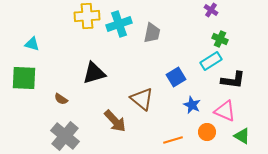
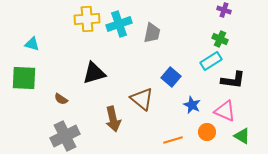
purple cross: moved 13 px right; rotated 16 degrees counterclockwise
yellow cross: moved 3 px down
blue square: moved 5 px left; rotated 18 degrees counterclockwise
brown arrow: moved 2 px left, 2 px up; rotated 30 degrees clockwise
gray cross: rotated 24 degrees clockwise
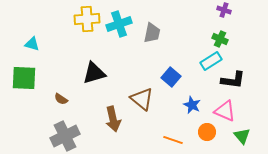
green triangle: rotated 18 degrees clockwise
orange line: rotated 36 degrees clockwise
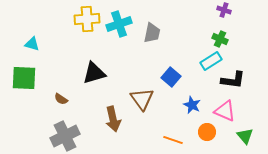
brown triangle: rotated 15 degrees clockwise
green triangle: moved 3 px right
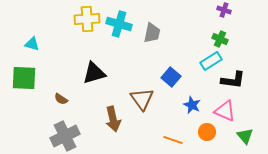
cyan cross: rotated 35 degrees clockwise
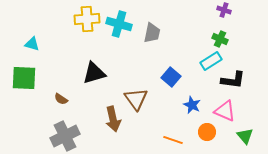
brown triangle: moved 6 px left
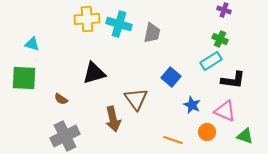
green triangle: rotated 30 degrees counterclockwise
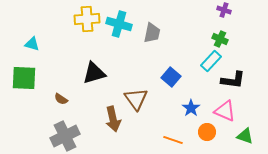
cyan rectangle: rotated 15 degrees counterclockwise
blue star: moved 1 px left, 3 px down; rotated 12 degrees clockwise
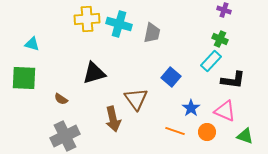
orange line: moved 2 px right, 9 px up
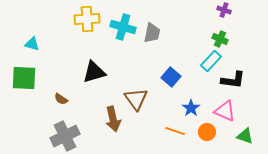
cyan cross: moved 4 px right, 3 px down
black triangle: moved 1 px up
